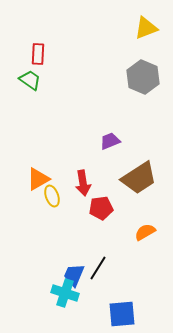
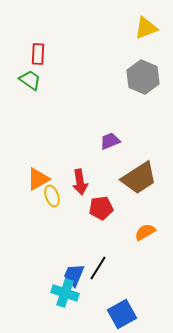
red arrow: moved 3 px left, 1 px up
blue square: rotated 24 degrees counterclockwise
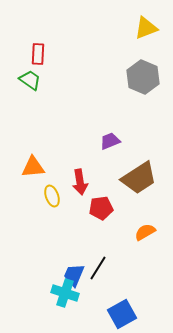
orange triangle: moved 5 px left, 12 px up; rotated 25 degrees clockwise
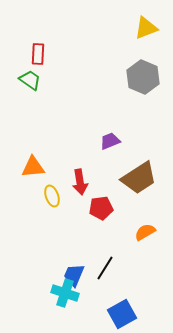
black line: moved 7 px right
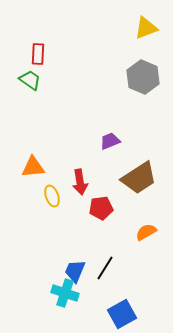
orange semicircle: moved 1 px right
blue trapezoid: moved 1 px right, 4 px up
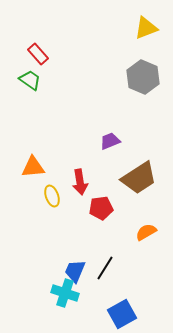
red rectangle: rotated 45 degrees counterclockwise
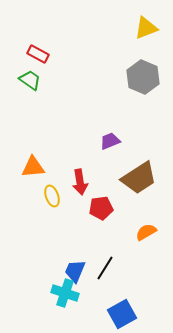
red rectangle: rotated 20 degrees counterclockwise
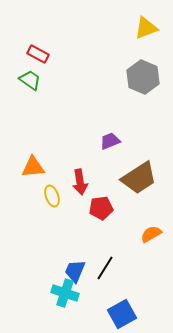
orange semicircle: moved 5 px right, 2 px down
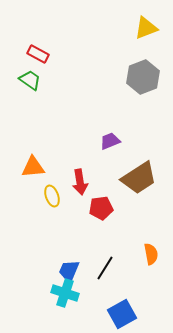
gray hexagon: rotated 16 degrees clockwise
orange semicircle: moved 20 px down; rotated 110 degrees clockwise
blue trapezoid: moved 6 px left
